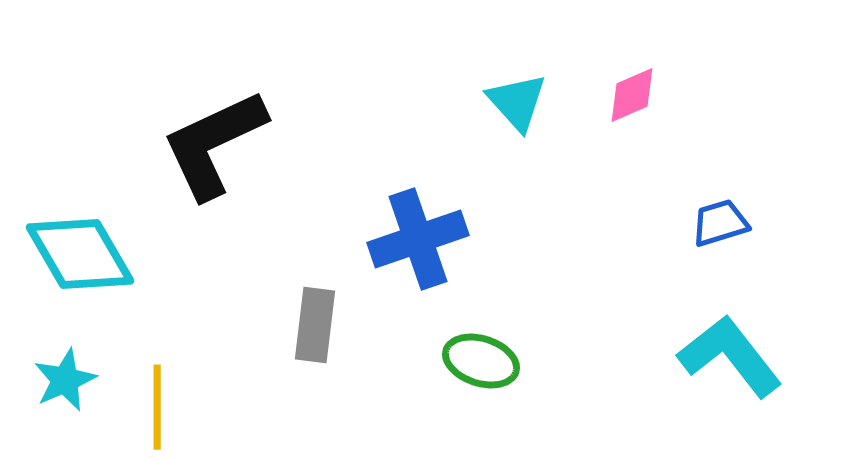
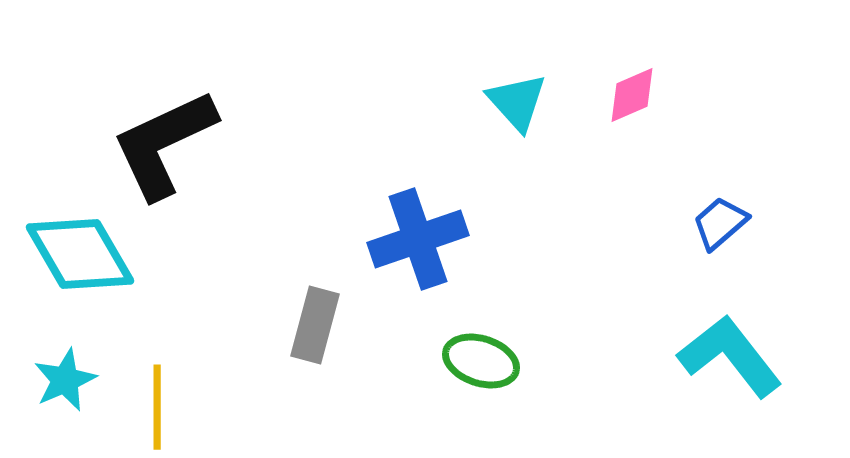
black L-shape: moved 50 px left
blue trapezoid: rotated 24 degrees counterclockwise
gray rectangle: rotated 8 degrees clockwise
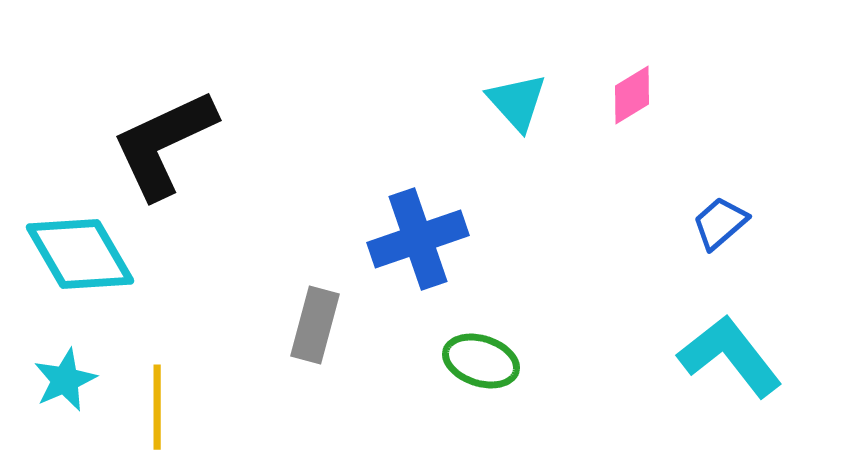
pink diamond: rotated 8 degrees counterclockwise
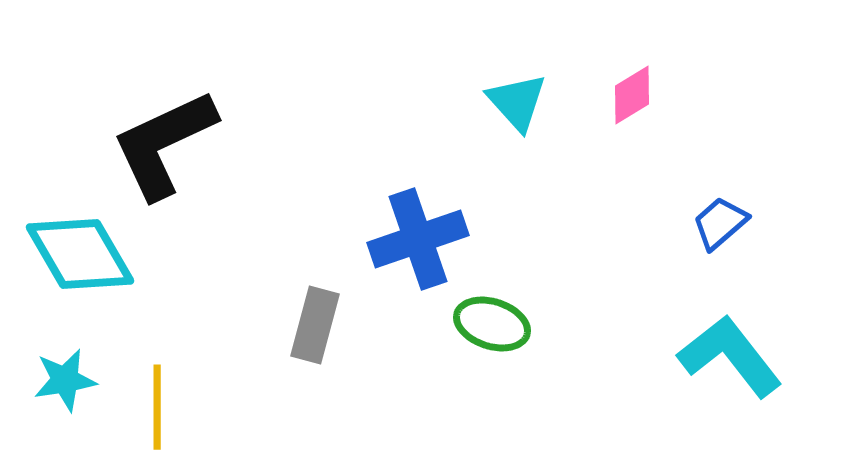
green ellipse: moved 11 px right, 37 px up
cyan star: rotated 14 degrees clockwise
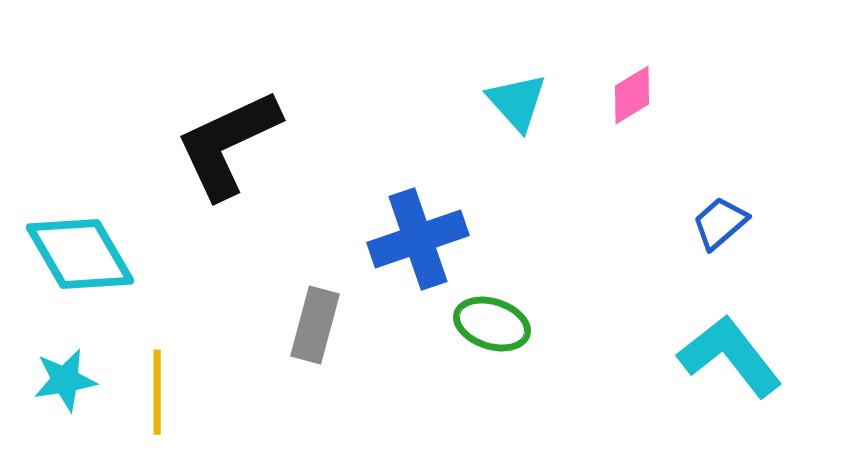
black L-shape: moved 64 px right
yellow line: moved 15 px up
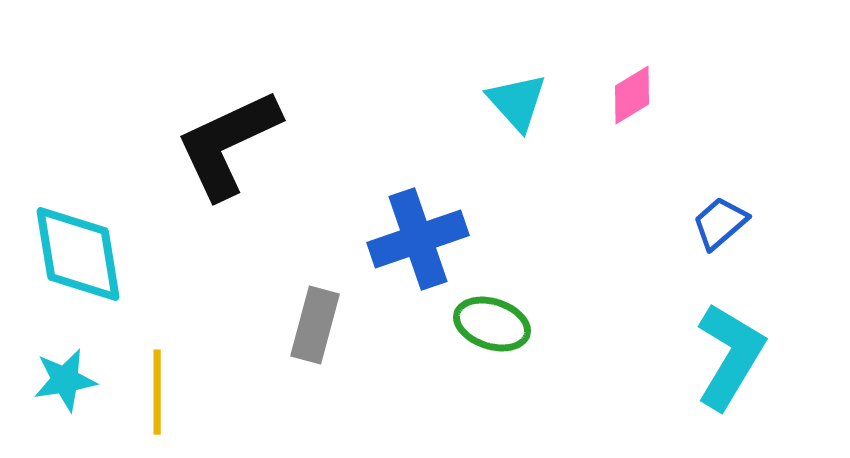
cyan diamond: moved 2 px left; rotated 21 degrees clockwise
cyan L-shape: rotated 69 degrees clockwise
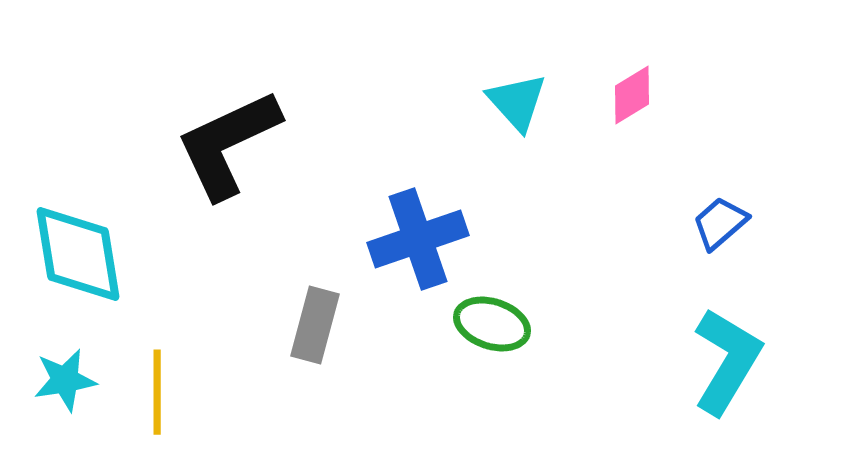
cyan L-shape: moved 3 px left, 5 px down
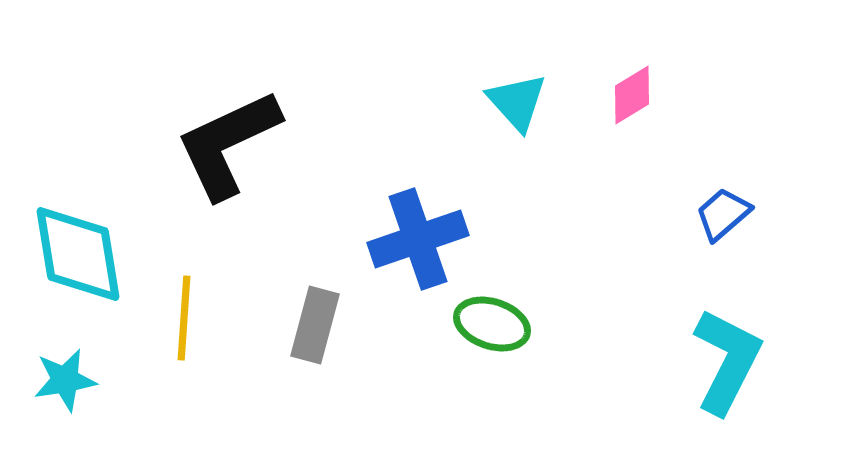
blue trapezoid: moved 3 px right, 9 px up
cyan L-shape: rotated 4 degrees counterclockwise
yellow line: moved 27 px right, 74 px up; rotated 4 degrees clockwise
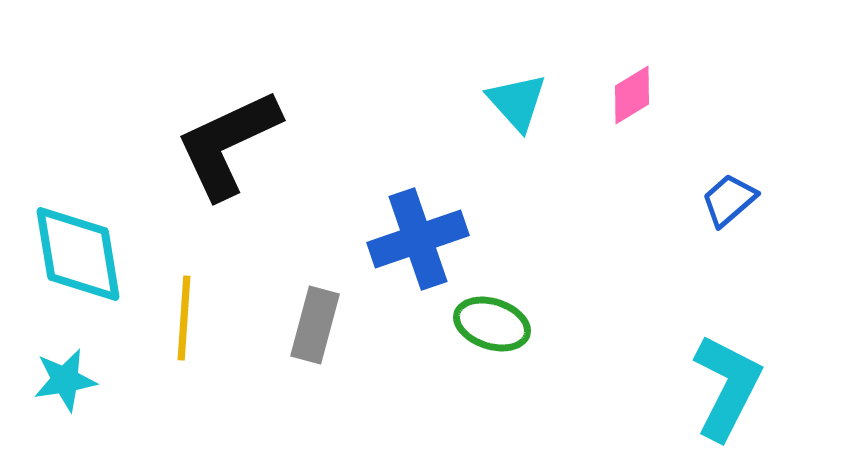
blue trapezoid: moved 6 px right, 14 px up
cyan L-shape: moved 26 px down
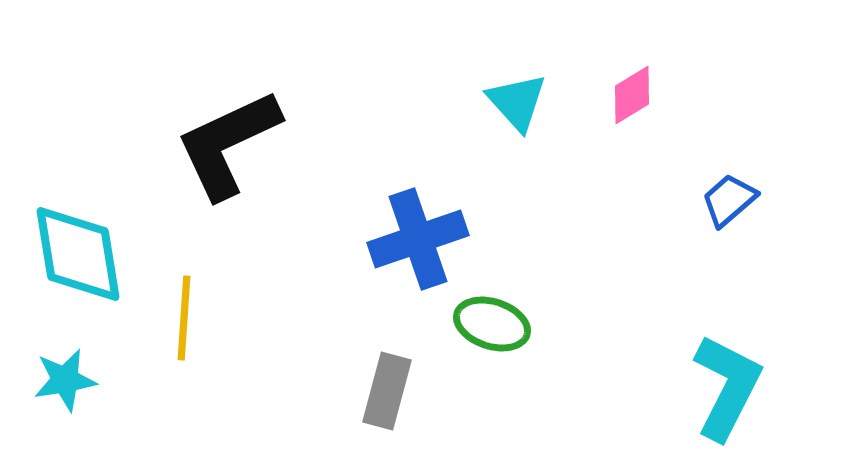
gray rectangle: moved 72 px right, 66 px down
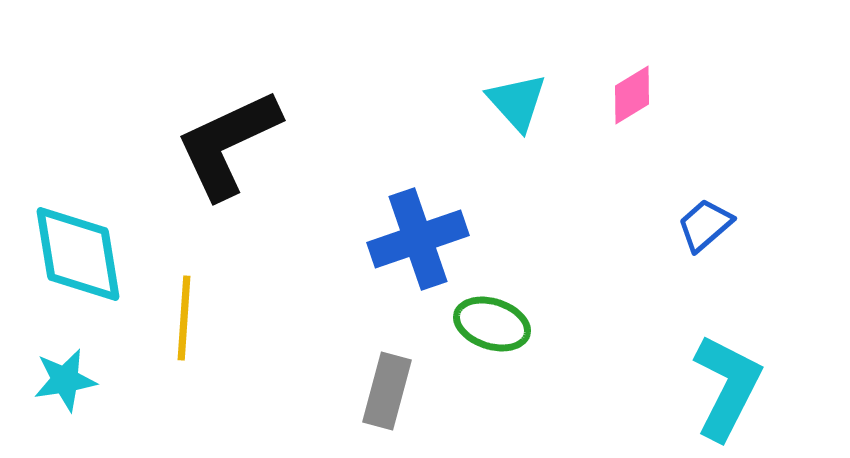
blue trapezoid: moved 24 px left, 25 px down
